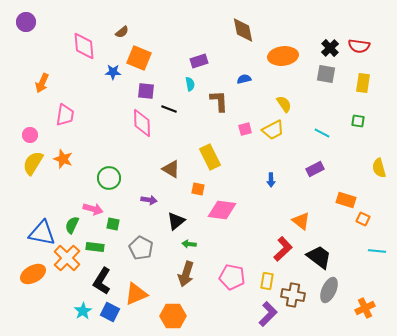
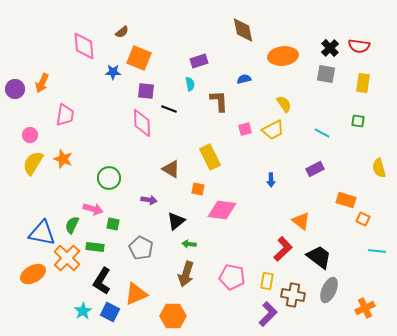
purple circle at (26, 22): moved 11 px left, 67 px down
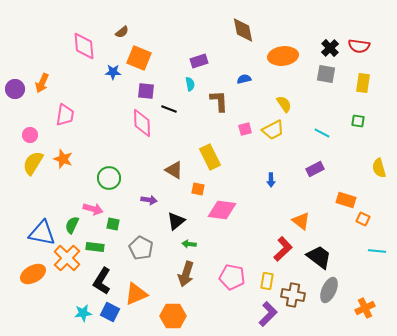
brown triangle at (171, 169): moved 3 px right, 1 px down
cyan star at (83, 311): moved 2 px down; rotated 24 degrees clockwise
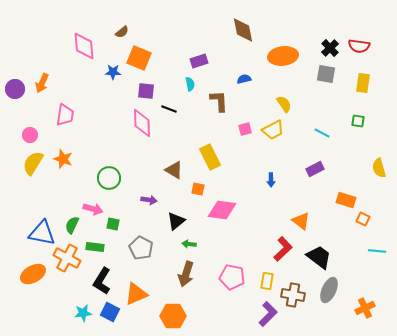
orange cross at (67, 258): rotated 16 degrees counterclockwise
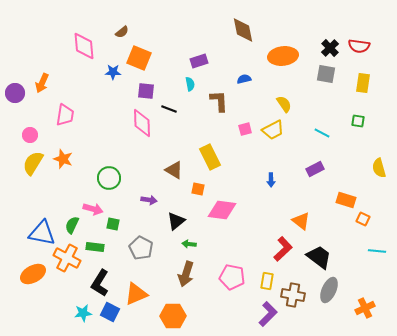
purple circle at (15, 89): moved 4 px down
black L-shape at (102, 281): moved 2 px left, 2 px down
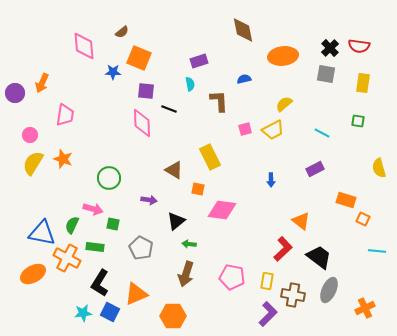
yellow semicircle at (284, 104): rotated 96 degrees counterclockwise
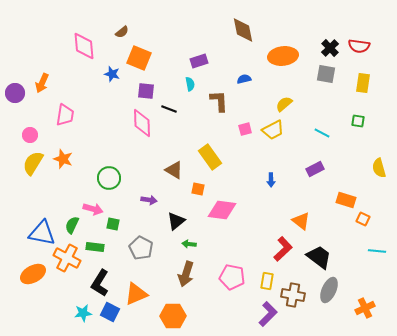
blue star at (113, 72): moved 1 px left, 2 px down; rotated 14 degrees clockwise
yellow rectangle at (210, 157): rotated 10 degrees counterclockwise
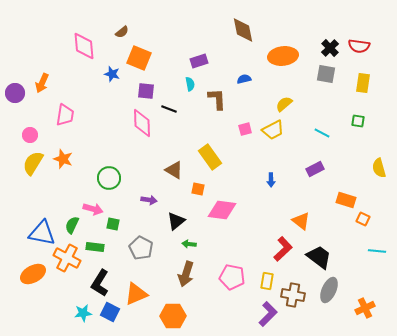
brown L-shape at (219, 101): moved 2 px left, 2 px up
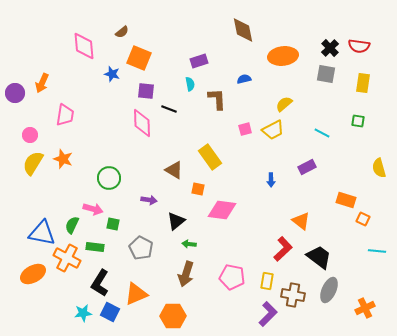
purple rectangle at (315, 169): moved 8 px left, 2 px up
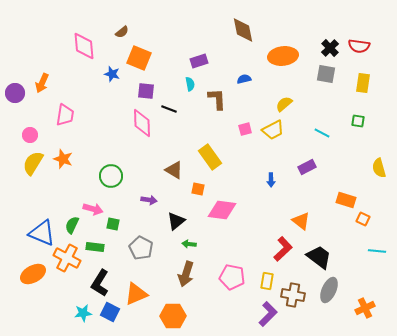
green circle at (109, 178): moved 2 px right, 2 px up
blue triangle at (42, 233): rotated 12 degrees clockwise
